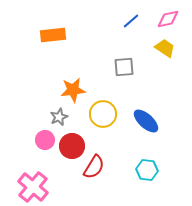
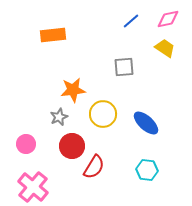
blue ellipse: moved 2 px down
pink circle: moved 19 px left, 4 px down
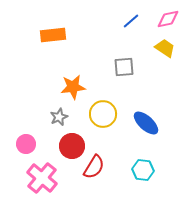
orange star: moved 3 px up
cyan hexagon: moved 4 px left
pink cross: moved 9 px right, 9 px up
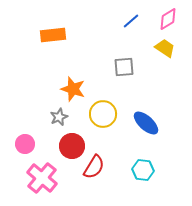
pink diamond: rotated 20 degrees counterclockwise
orange star: moved 2 px down; rotated 25 degrees clockwise
pink circle: moved 1 px left
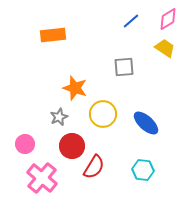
orange star: moved 2 px right, 1 px up
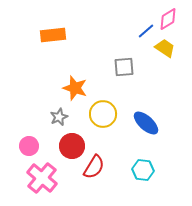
blue line: moved 15 px right, 10 px down
pink circle: moved 4 px right, 2 px down
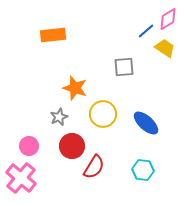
pink cross: moved 21 px left
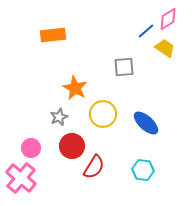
orange star: rotated 10 degrees clockwise
pink circle: moved 2 px right, 2 px down
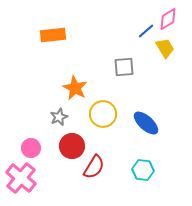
yellow trapezoid: rotated 25 degrees clockwise
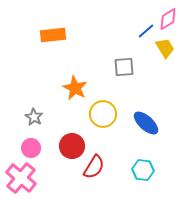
gray star: moved 25 px left; rotated 18 degrees counterclockwise
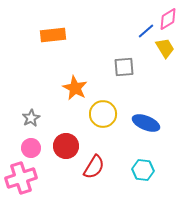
gray star: moved 3 px left, 1 px down; rotated 12 degrees clockwise
blue ellipse: rotated 20 degrees counterclockwise
red circle: moved 6 px left
pink cross: rotated 32 degrees clockwise
